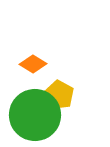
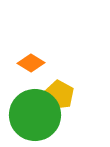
orange diamond: moved 2 px left, 1 px up
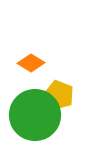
yellow pentagon: rotated 8 degrees counterclockwise
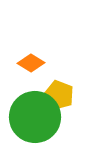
green circle: moved 2 px down
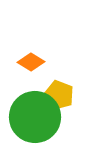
orange diamond: moved 1 px up
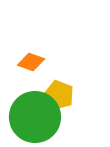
orange diamond: rotated 12 degrees counterclockwise
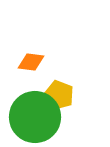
orange diamond: rotated 12 degrees counterclockwise
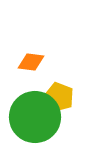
yellow pentagon: moved 2 px down
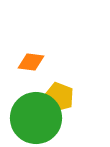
green circle: moved 1 px right, 1 px down
